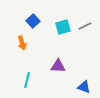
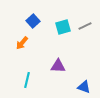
orange arrow: rotated 56 degrees clockwise
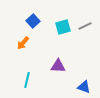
orange arrow: moved 1 px right
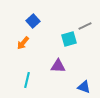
cyan square: moved 6 px right, 12 px down
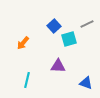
blue square: moved 21 px right, 5 px down
gray line: moved 2 px right, 2 px up
blue triangle: moved 2 px right, 4 px up
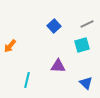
cyan square: moved 13 px right, 6 px down
orange arrow: moved 13 px left, 3 px down
blue triangle: rotated 24 degrees clockwise
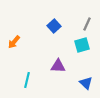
gray line: rotated 40 degrees counterclockwise
orange arrow: moved 4 px right, 4 px up
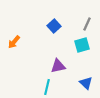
purple triangle: rotated 14 degrees counterclockwise
cyan line: moved 20 px right, 7 px down
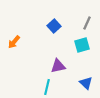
gray line: moved 1 px up
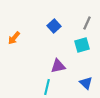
orange arrow: moved 4 px up
